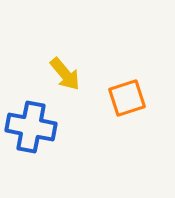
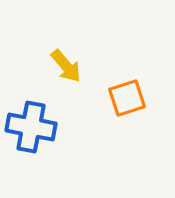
yellow arrow: moved 1 px right, 8 px up
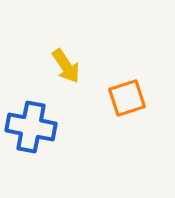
yellow arrow: rotated 6 degrees clockwise
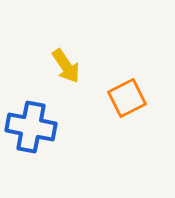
orange square: rotated 9 degrees counterclockwise
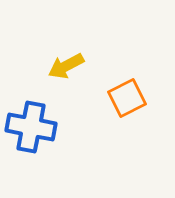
yellow arrow: rotated 96 degrees clockwise
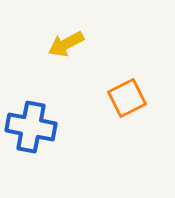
yellow arrow: moved 22 px up
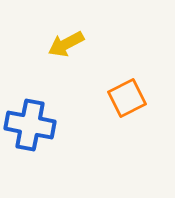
blue cross: moved 1 px left, 2 px up
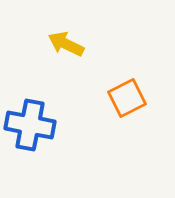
yellow arrow: rotated 54 degrees clockwise
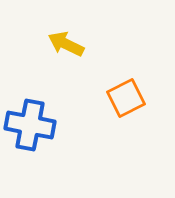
orange square: moved 1 px left
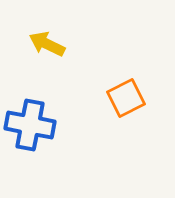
yellow arrow: moved 19 px left
